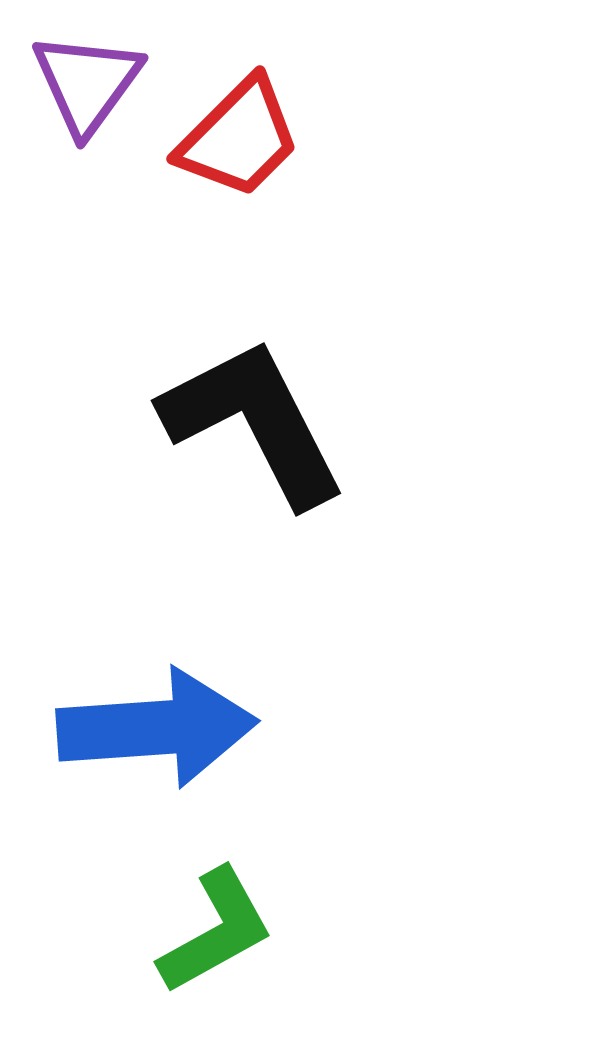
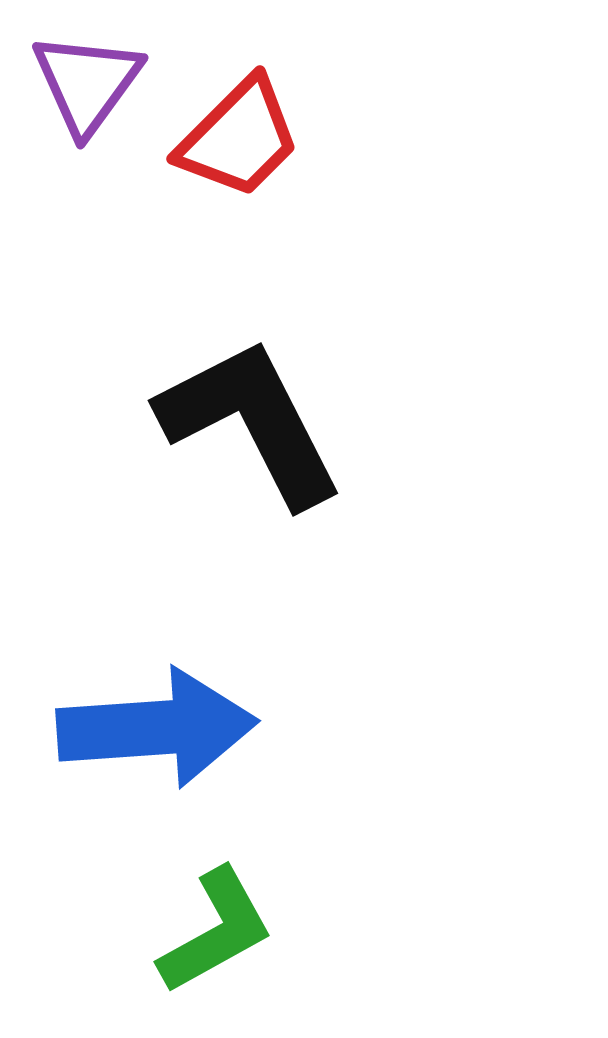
black L-shape: moved 3 px left
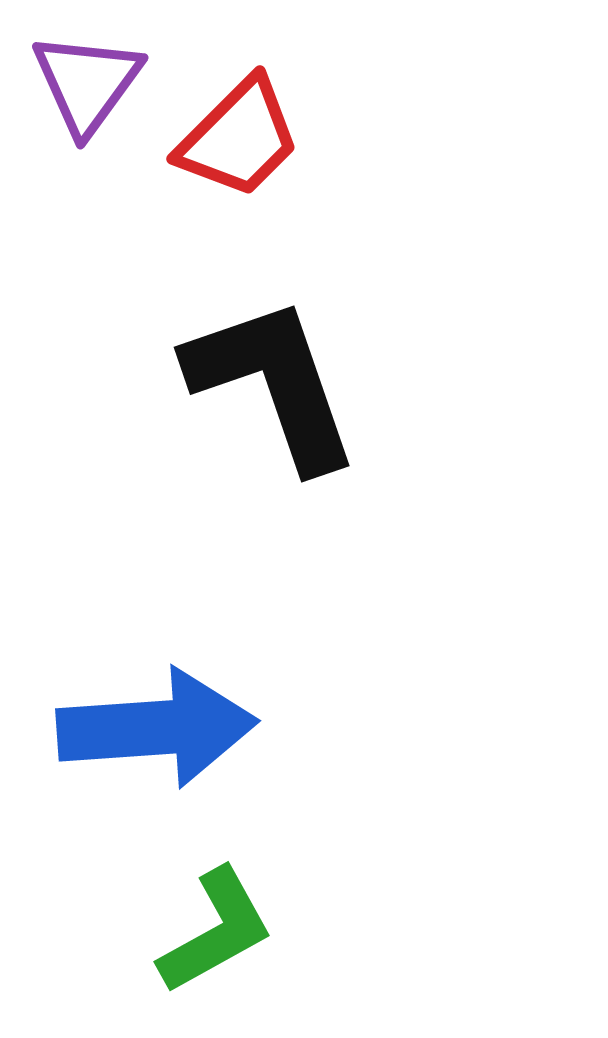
black L-shape: moved 22 px right, 39 px up; rotated 8 degrees clockwise
